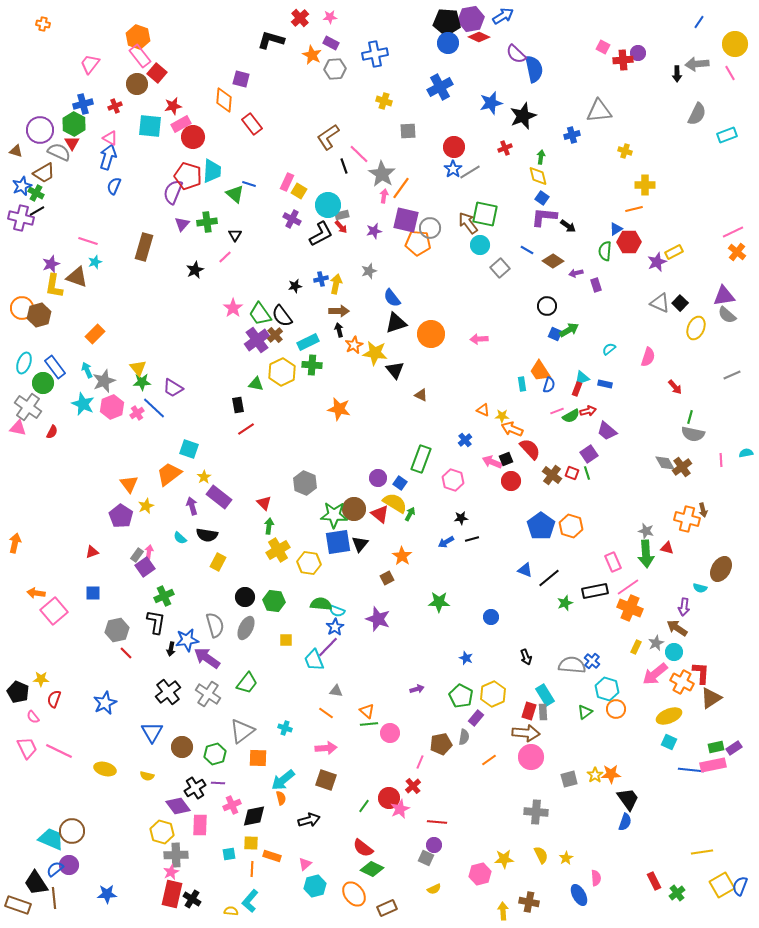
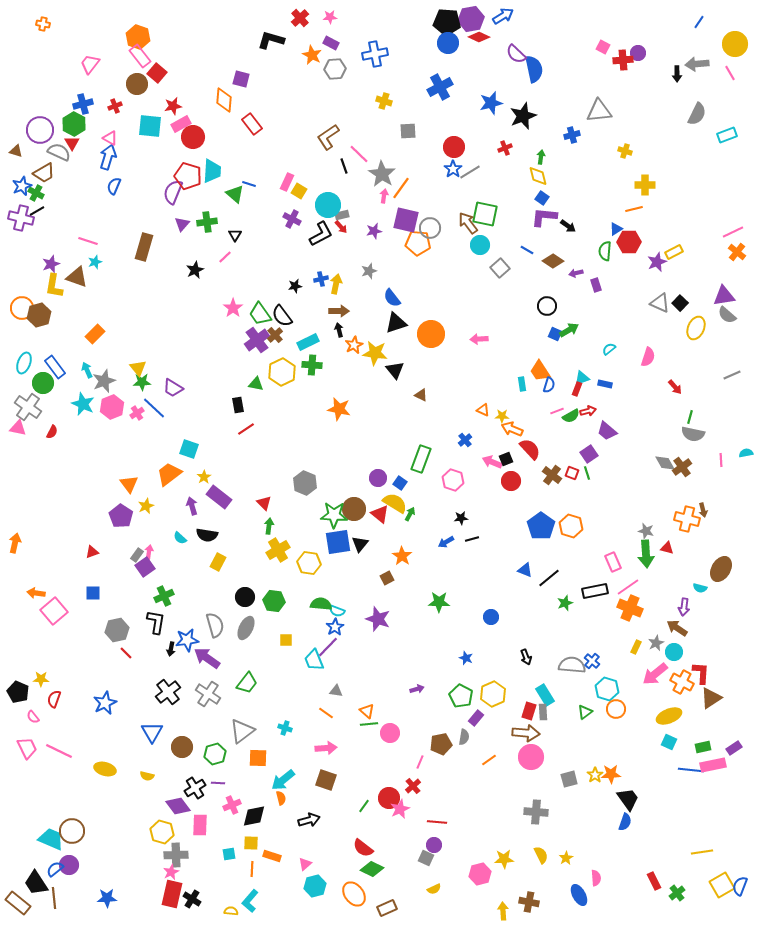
green rectangle at (716, 747): moved 13 px left
blue star at (107, 894): moved 4 px down
brown rectangle at (18, 905): moved 2 px up; rotated 20 degrees clockwise
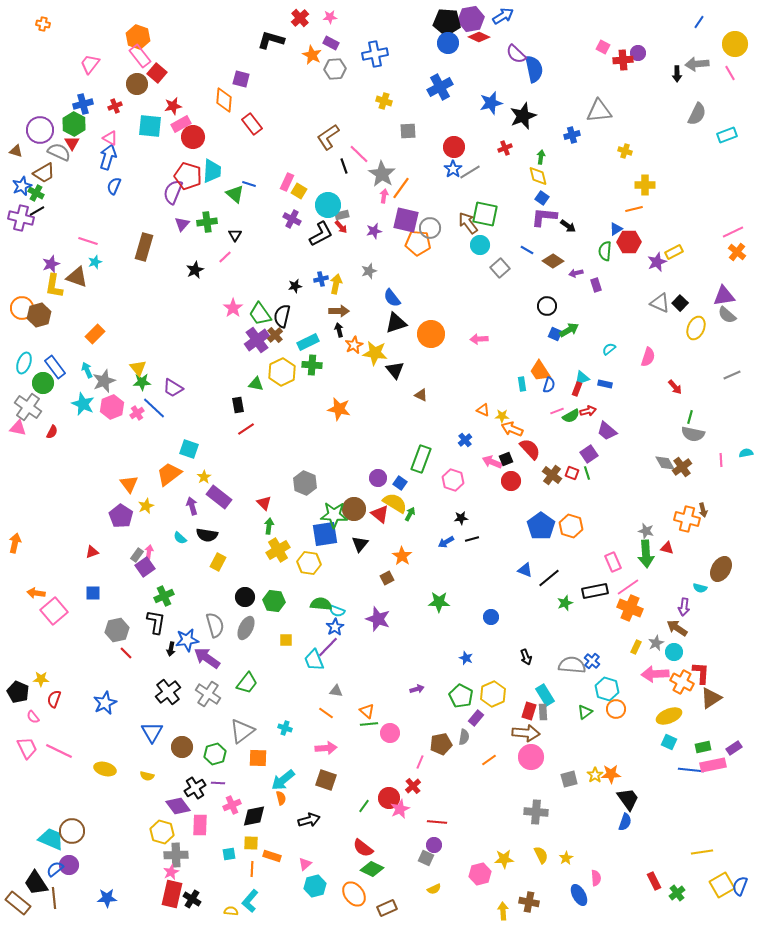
black semicircle at (282, 316): rotated 50 degrees clockwise
blue square at (338, 542): moved 13 px left, 8 px up
pink arrow at (655, 674): rotated 36 degrees clockwise
